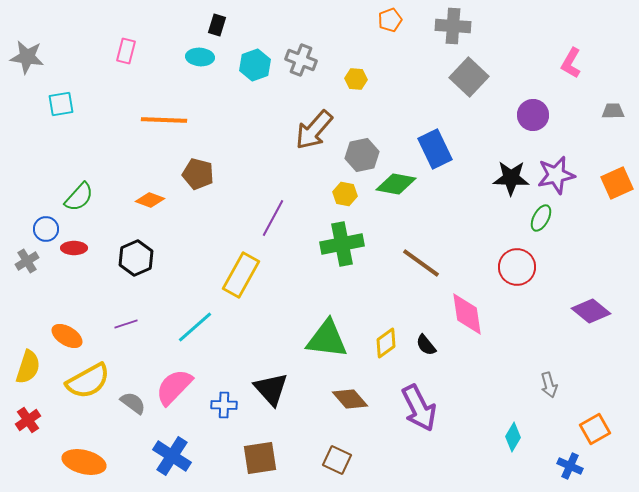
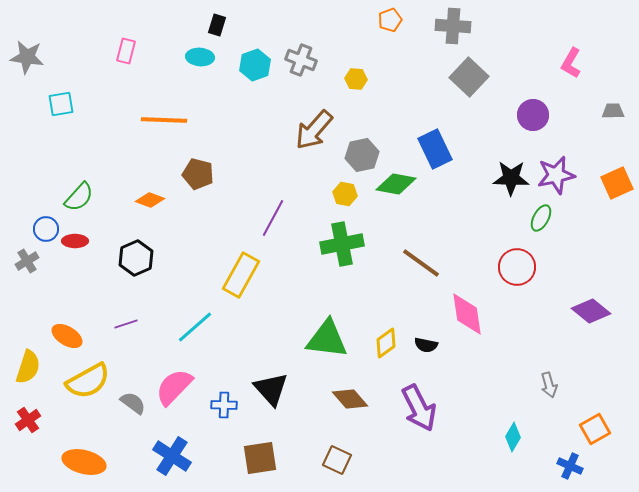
red ellipse at (74, 248): moved 1 px right, 7 px up
black semicircle at (426, 345): rotated 40 degrees counterclockwise
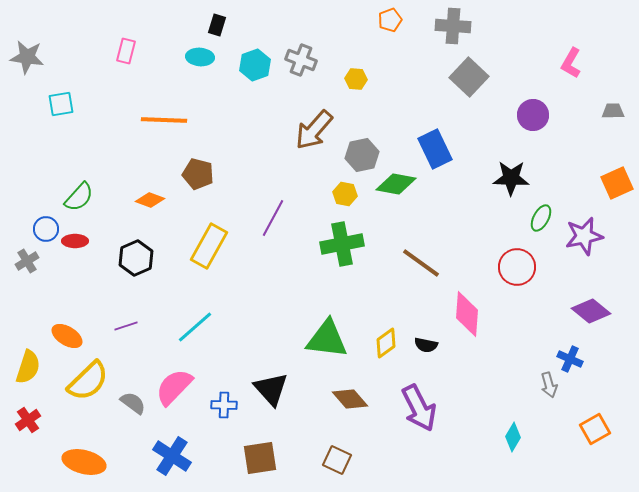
purple star at (556, 175): moved 28 px right, 61 px down
yellow rectangle at (241, 275): moved 32 px left, 29 px up
pink diamond at (467, 314): rotated 12 degrees clockwise
purple line at (126, 324): moved 2 px down
yellow semicircle at (88, 381): rotated 15 degrees counterclockwise
blue cross at (570, 466): moved 107 px up
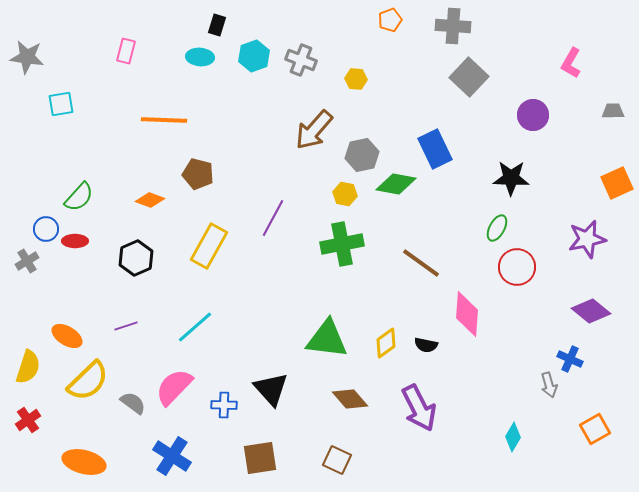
cyan hexagon at (255, 65): moved 1 px left, 9 px up
green ellipse at (541, 218): moved 44 px left, 10 px down
purple star at (584, 236): moved 3 px right, 3 px down
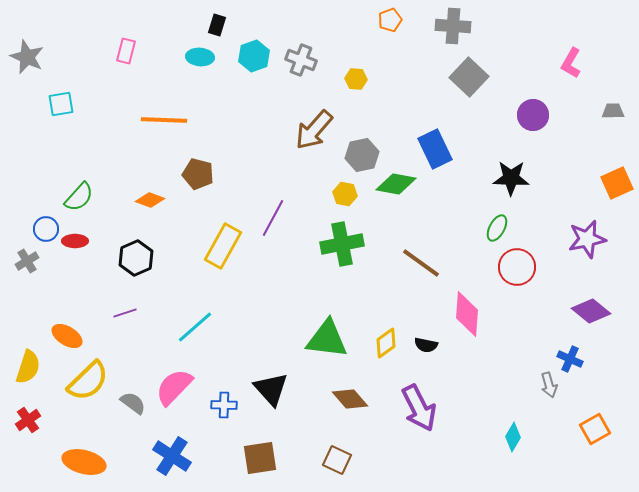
gray star at (27, 57): rotated 16 degrees clockwise
yellow rectangle at (209, 246): moved 14 px right
purple line at (126, 326): moved 1 px left, 13 px up
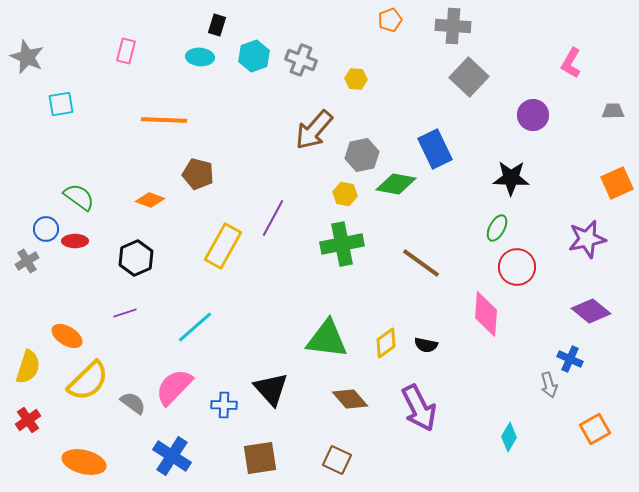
green semicircle at (79, 197): rotated 96 degrees counterclockwise
pink diamond at (467, 314): moved 19 px right
cyan diamond at (513, 437): moved 4 px left
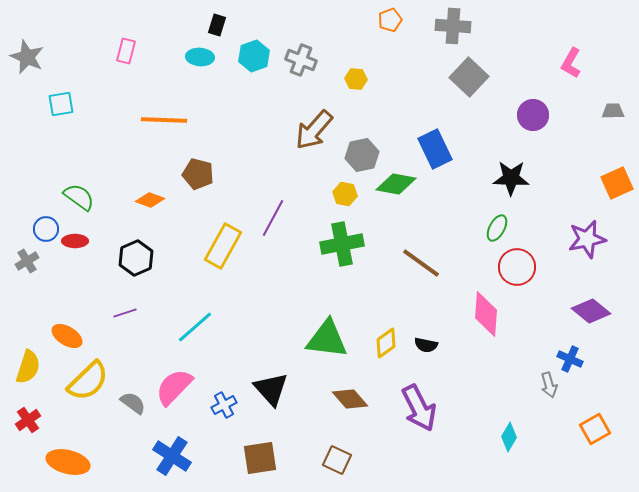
blue cross at (224, 405): rotated 30 degrees counterclockwise
orange ellipse at (84, 462): moved 16 px left
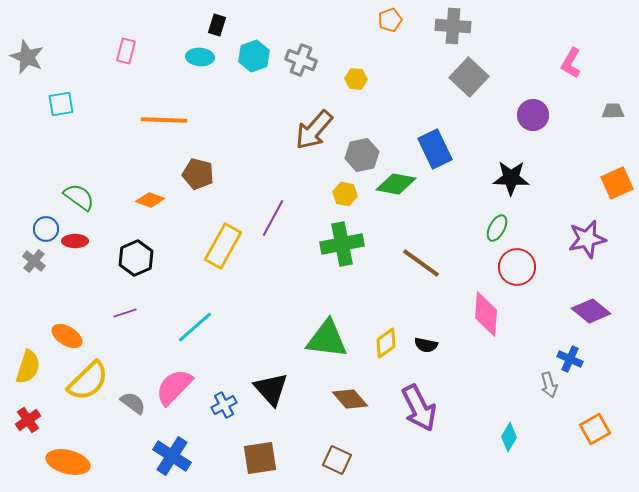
gray cross at (27, 261): moved 7 px right; rotated 20 degrees counterclockwise
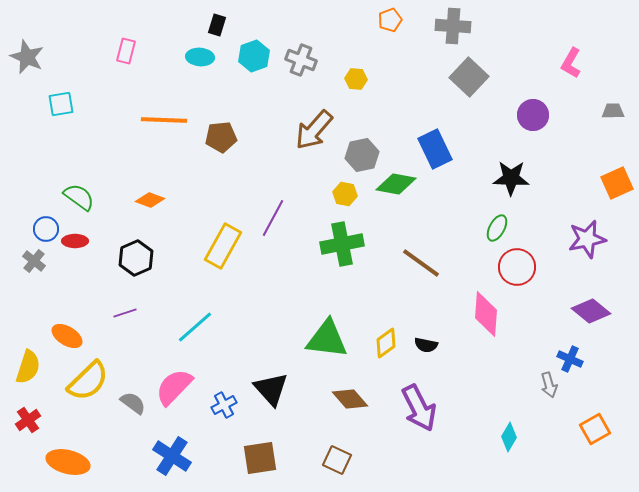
brown pentagon at (198, 174): moved 23 px right, 37 px up; rotated 20 degrees counterclockwise
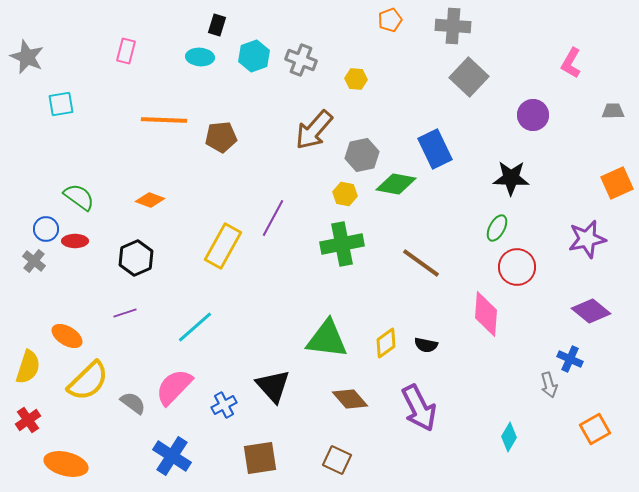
black triangle at (271, 389): moved 2 px right, 3 px up
orange ellipse at (68, 462): moved 2 px left, 2 px down
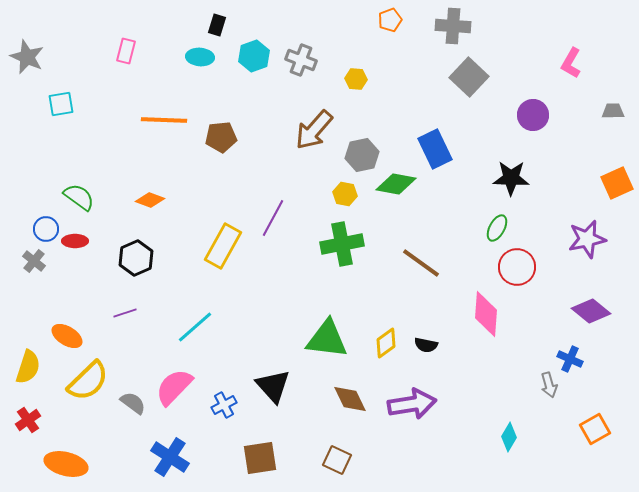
brown diamond at (350, 399): rotated 15 degrees clockwise
purple arrow at (419, 408): moved 7 px left, 4 px up; rotated 72 degrees counterclockwise
blue cross at (172, 456): moved 2 px left, 1 px down
